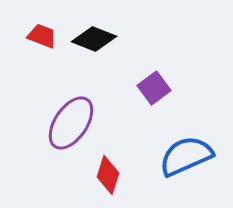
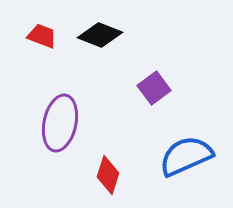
black diamond: moved 6 px right, 4 px up
purple ellipse: moved 11 px left; rotated 22 degrees counterclockwise
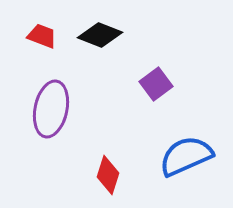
purple square: moved 2 px right, 4 px up
purple ellipse: moved 9 px left, 14 px up
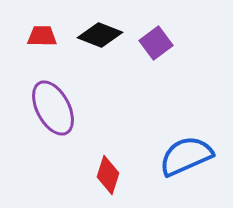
red trapezoid: rotated 20 degrees counterclockwise
purple square: moved 41 px up
purple ellipse: moved 2 px right, 1 px up; rotated 40 degrees counterclockwise
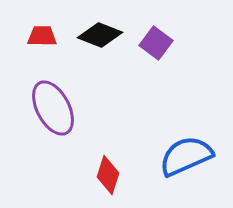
purple square: rotated 16 degrees counterclockwise
